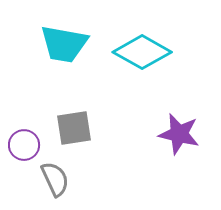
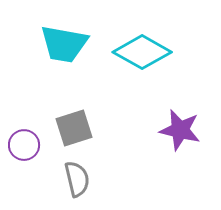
gray square: rotated 9 degrees counterclockwise
purple star: moved 1 px right, 4 px up
gray semicircle: moved 22 px right; rotated 12 degrees clockwise
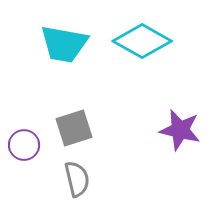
cyan diamond: moved 11 px up
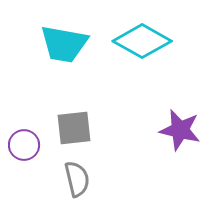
gray square: rotated 12 degrees clockwise
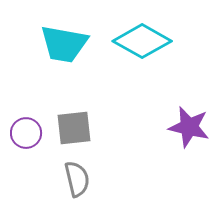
purple star: moved 9 px right, 3 px up
purple circle: moved 2 px right, 12 px up
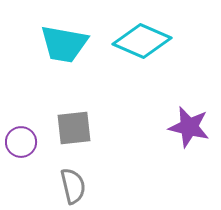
cyan diamond: rotated 6 degrees counterclockwise
purple circle: moved 5 px left, 9 px down
gray semicircle: moved 4 px left, 7 px down
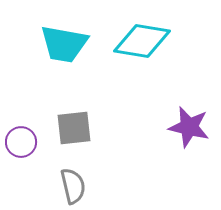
cyan diamond: rotated 14 degrees counterclockwise
